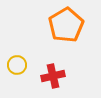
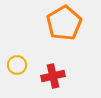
orange pentagon: moved 2 px left, 2 px up
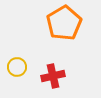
yellow circle: moved 2 px down
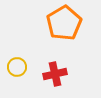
red cross: moved 2 px right, 2 px up
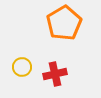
yellow circle: moved 5 px right
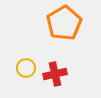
yellow circle: moved 4 px right, 1 px down
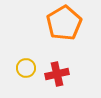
red cross: moved 2 px right
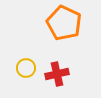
orange pentagon: rotated 16 degrees counterclockwise
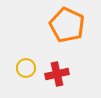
orange pentagon: moved 3 px right, 2 px down
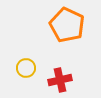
red cross: moved 3 px right, 6 px down
